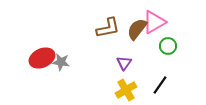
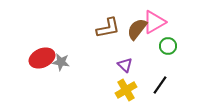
purple triangle: moved 1 px right, 2 px down; rotated 21 degrees counterclockwise
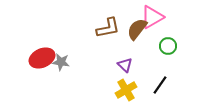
pink triangle: moved 2 px left, 5 px up
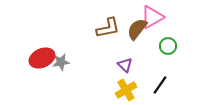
gray star: rotated 18 degrees counterclockwise
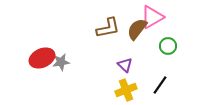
yellow cross: rotated 10 degrees clockwise
